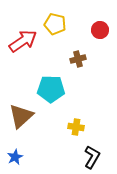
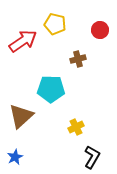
yellow cross: rotated 35 degrees counterclockwise
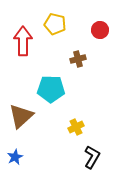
red arrow: rotated 56 degrees counterclockwise
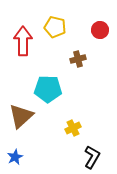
yellow pentagon: moved 3 px down
cyan pentagon: moved 3 px left
yellow cross: moved 3 px left, 1 px down
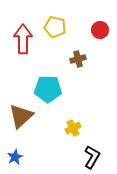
red arrow: moved 2 px up
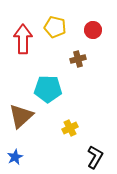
red circle: moved 7 px left
yellow cross: moved 3 px left
black L-shape: moved 3 px right
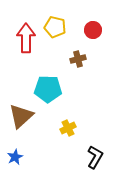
red arrow: moved 3 px right, 1 px up
yellow cross: moved 2 px left
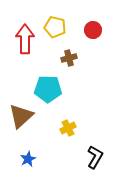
red arrow: moved 1 px left, 1 px down
brown cross: moved 9 px left, 1 px up
blue star: moved 13 px right, 2 px down
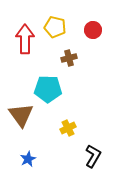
brown triangle: moved 1 px up; rotated 24 degrees counterclockwise
black L-shape: moved 2 px left, 1 px up
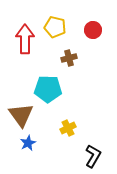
blue star: moved 16 px up
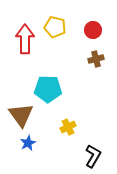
brown cross: moved 27 px right, 1 px down
yellow cross: moved 1 px up
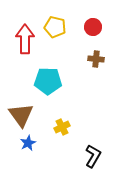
red circle: moved 3 px up
brown cross: rotated 21 degrees clockwise
cyan pentagon: moved 8 px up
yellow cross: moved 6 px left
